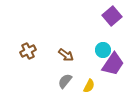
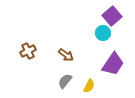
cyan circle: moved 17 px up
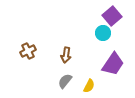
brown arrow: rotated 63 degrees clockwise
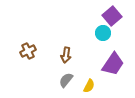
gray semicircle: moved 1 px right, 1 px up
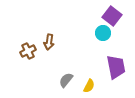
purple square: rotated 12 degrees counterclockwise
brown arrow: moved 17 px left, 13 px up
purple trapezoid: moved 3 px right, 3 px down; rotated 45 degrees counterclockwise
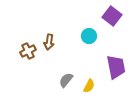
cyan circle: moved 14 px left, 3 px down
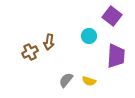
brown cross: moved 2 px right, 1 px down
purple trapezoid: moved 11 px up; rotated 15 degrees clockwise
yellow semicircle: moved 5 px up; rotated 80 degrees clockwise
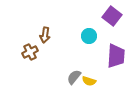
brown arrow: moved 4 px left, 7 px up
gray semicircle: moved 8 px right, 3 px up
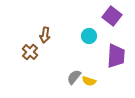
brown cross: rotated 21 degrees counterclockwise
